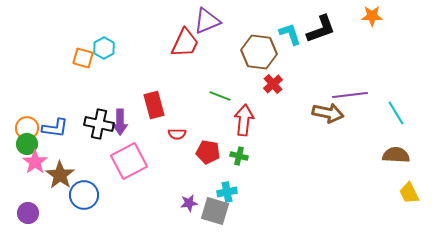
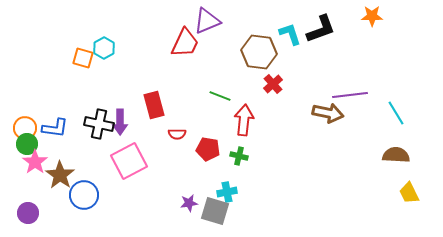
orange circle: moved 2 px left
red pentagon: moved 3 px up
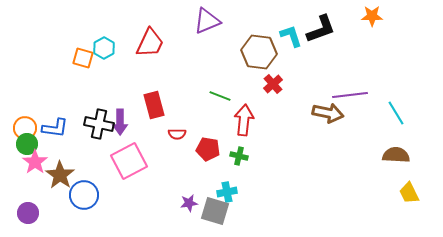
cyan L-shape: moved 1 px right, 2 px down
red trapezoid: moved 35 px left
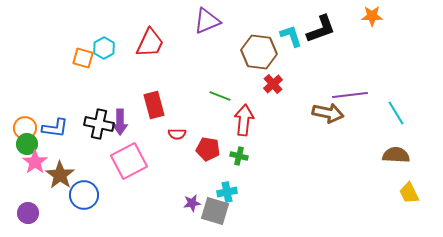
purple star: moved 3 px right
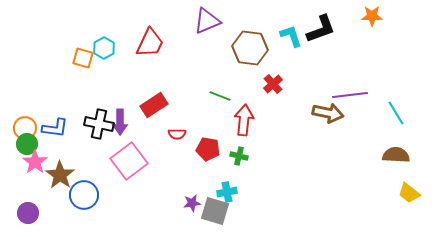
brown hexagon: moved 9 px left, 4 px up
red rectangle: rotated 72 degrees clockwise
pink square: rotated 9 degrees counterclockwise
yellow trapezoid: rotated 25 degrees counterclockwise
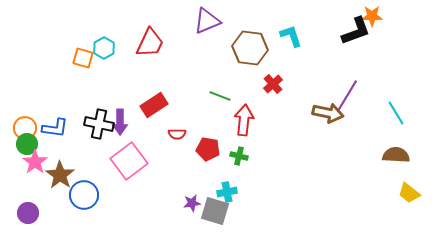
black L-shape: moved 35 px right, 2 px down
purple line: moved 3 px left, 1 px down; rotated 52 degrees counterclockwise
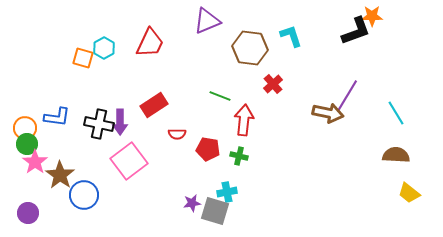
blue L-shape: moved 2 px right, 11 px up
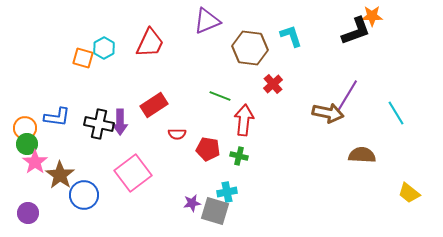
brown semicircle: moved 34 px left
pink square: moved 4 px right, 12 px down
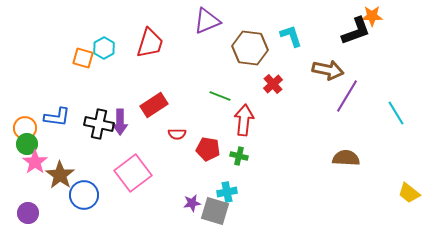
red trapezoid: rotated 8 degrees counterclockwise
brown arrow: moved 43 px up
brown semicircle: moved 16 px left, 3 px down
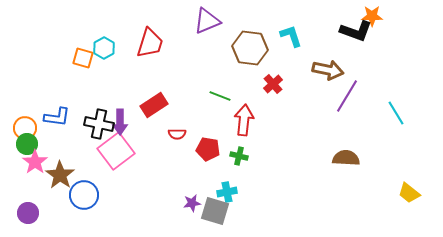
black L-shape: rotated 40 degrees clockwise
pink square: moved 17 px left, 22 px up
